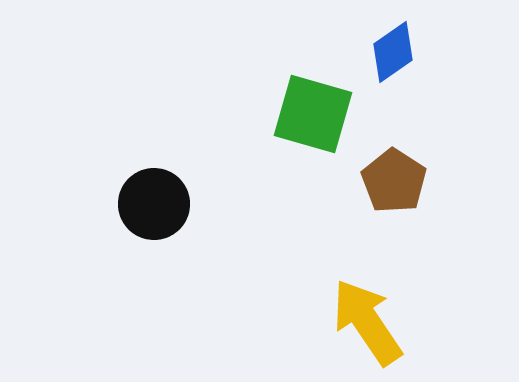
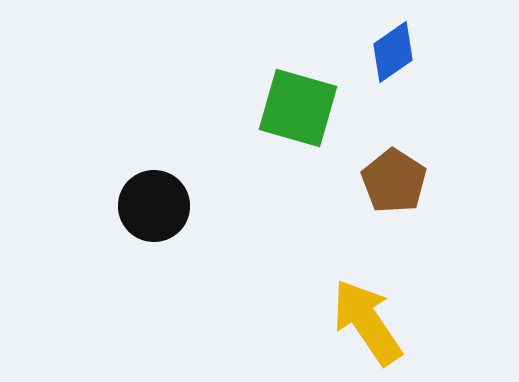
green square: moved 15 px left, 6 px up
black circle: moved 2 px down
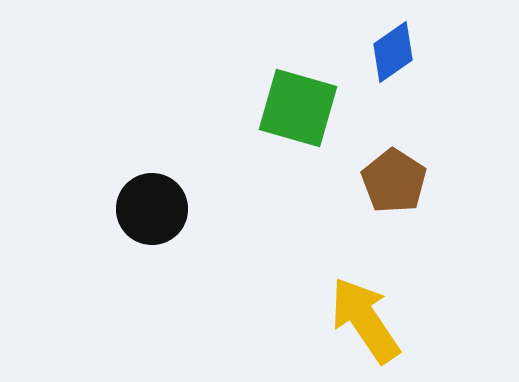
black circle: moved 2 px left, 3 px down
yellow arrow: moved 2 px left, 2 px up
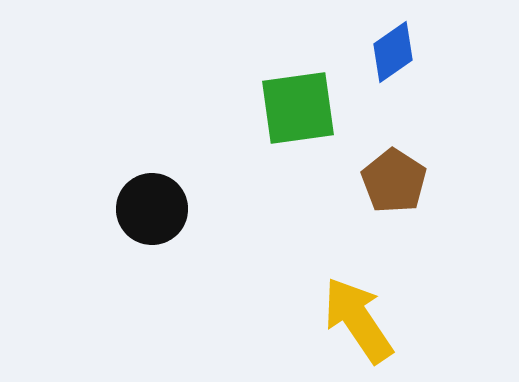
green square: rotated 24 degrees counterclockwise
yellow arrow: moved 7 px left
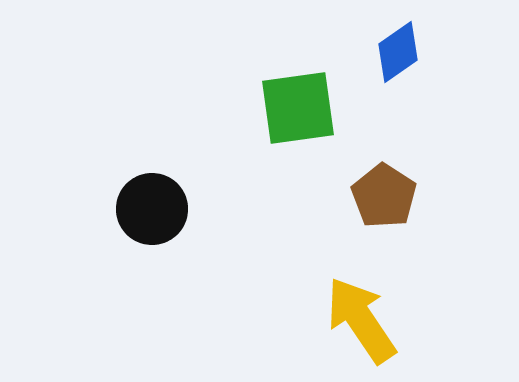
blue diamond: moved 5 px right
brown pentagon: moved 10 px left, 15 px down
yellow arrow: moved 3 px right
